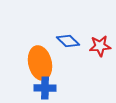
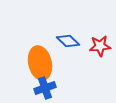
blue cross: rotated 20 degrees counterclockwise
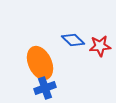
blue diamond: moved 5 px right, 1 px up
orange ellipse: rotated 12 degrees counterclockwise
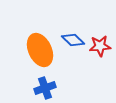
orange ellipse: moved 13 px up
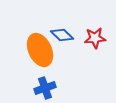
blue diamond: moved 11 px left, 5 px up
red star: moved 5 px left, 8 px up
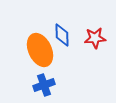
blue diamond: rotated 45 degrees clockwise
blue cross: moved 1 px left, 3 px up
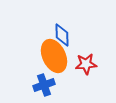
red star: moved 9 px left, 26 px down
orange ellipse: moved 14 px right, 6 px down
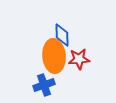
orange ellipse: rotated 20 degrees clockwise
red star: moved 7 px left, 5 px up
